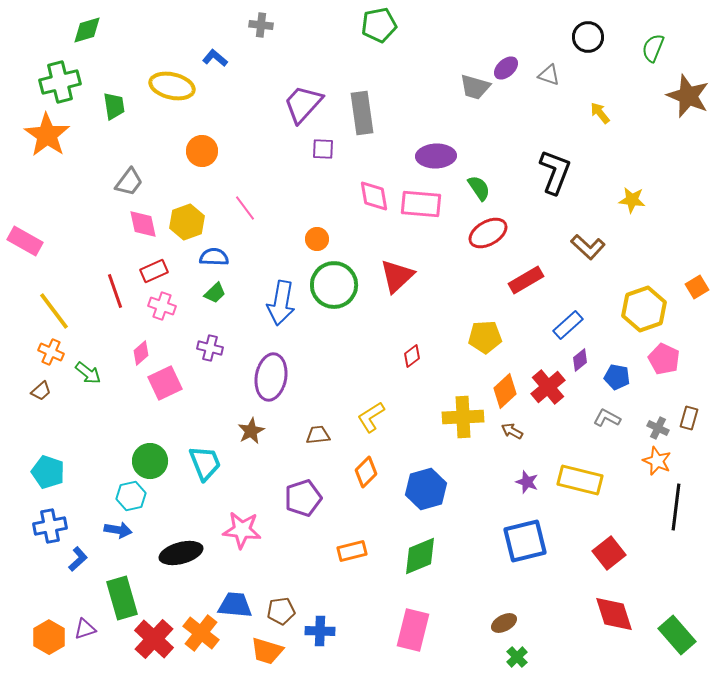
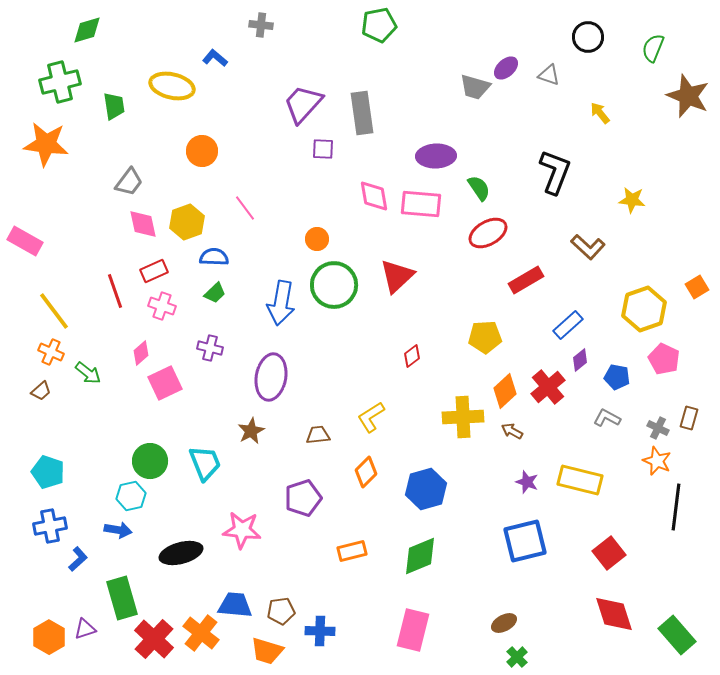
orange star at (47, 135): moved 1 px left, 9 px down; rotated 27 degrees counterclockwise
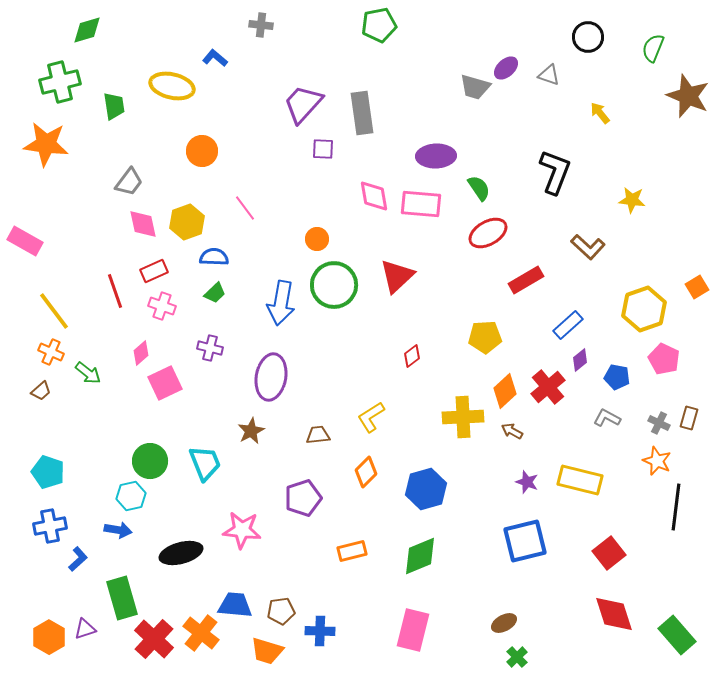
gray cross at (658, 428): moved 1 px right, 5 px up
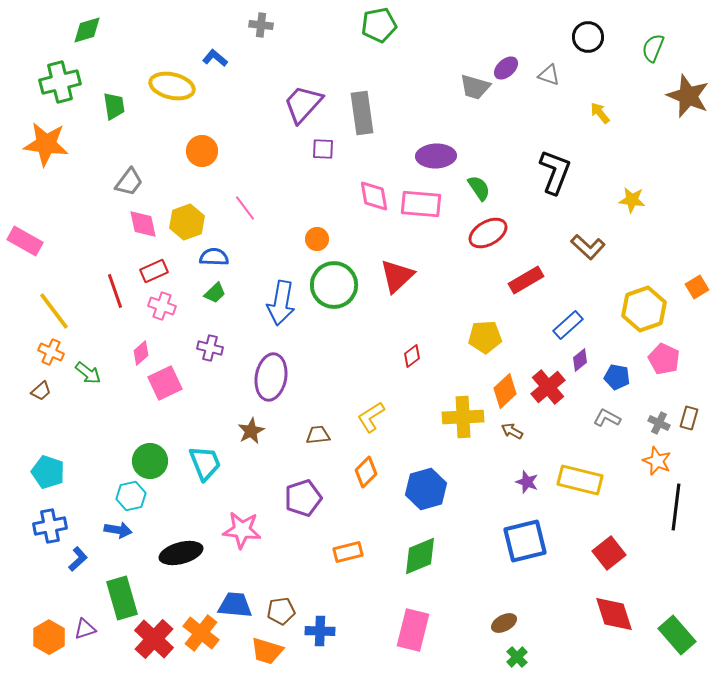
orange rectangle at (352, 551): moved 4 px left, 1 px down
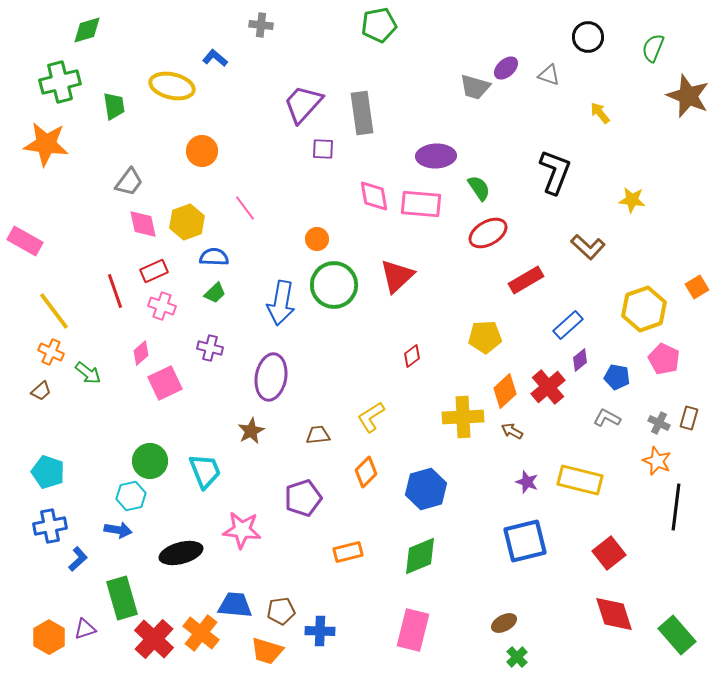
cyan trapezoid at (205, 463): moved 8 px down
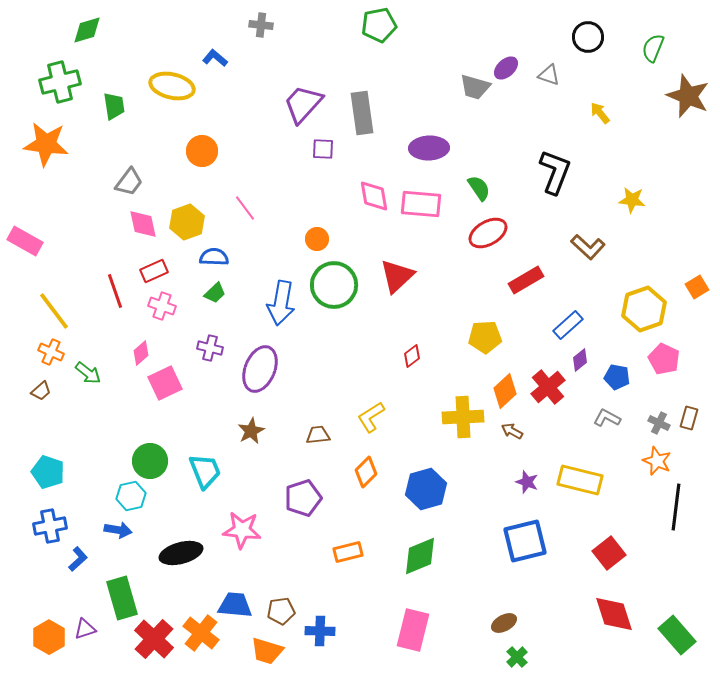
purple ellipse at (436, 156): moved 7 px left, 8 px up
purple ellipse at (271, 377): moved 11 px left, 8 px up; rotated 12 degrees clockwise
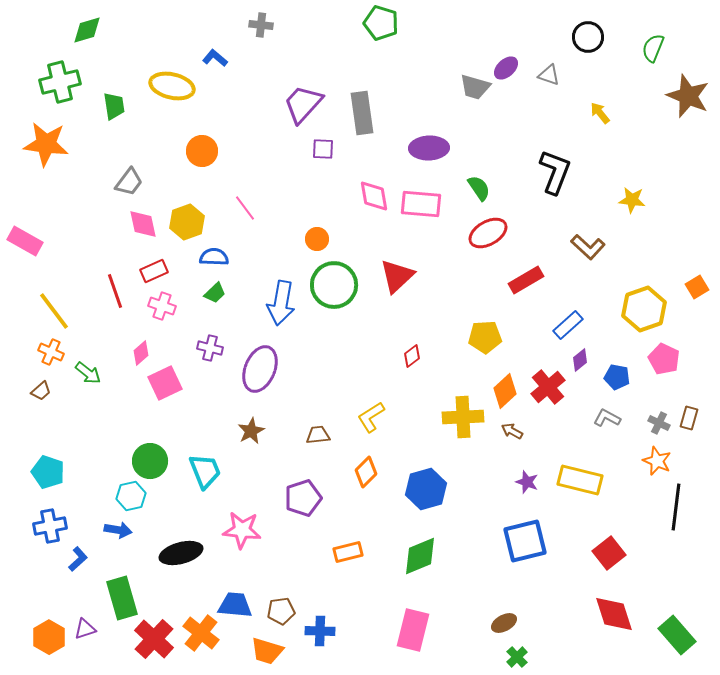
green pentagon at (379, 25): moved 2 px right, 2 px up; rotated 28 degrees clockwise
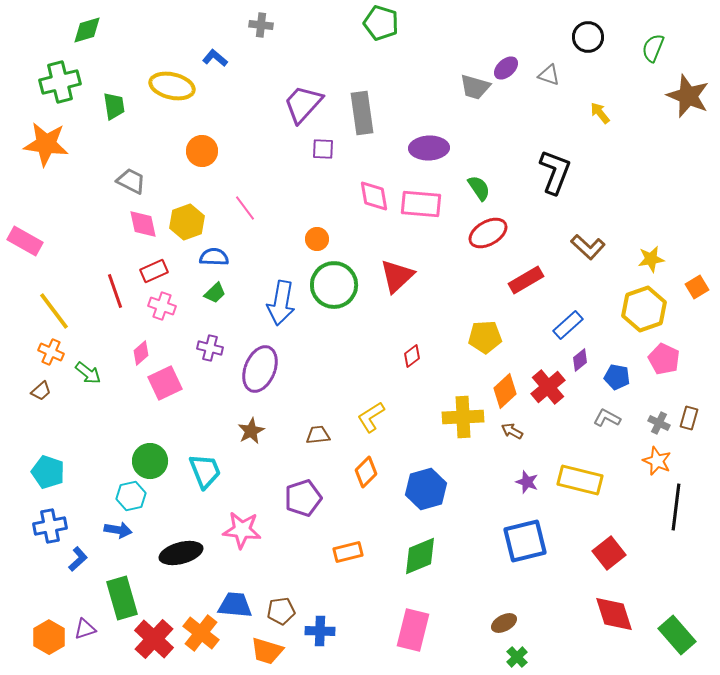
gray trapezoid at (129, 182): moved 2 px right, 1 px up; rotated 100 degrees counterclockwise
yellow star at (632, 200): moved 19 px right, 59 px down; rotated 16 degrees counterclockwise
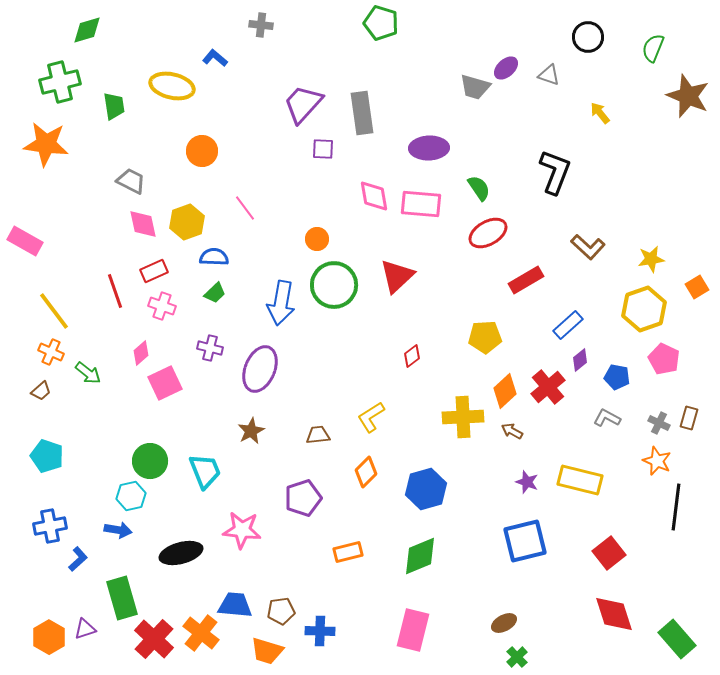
cyan pentagon at (48, 472): moved 1 px left, 16 px up
green rectangle at (677, 635): moved 4 px down
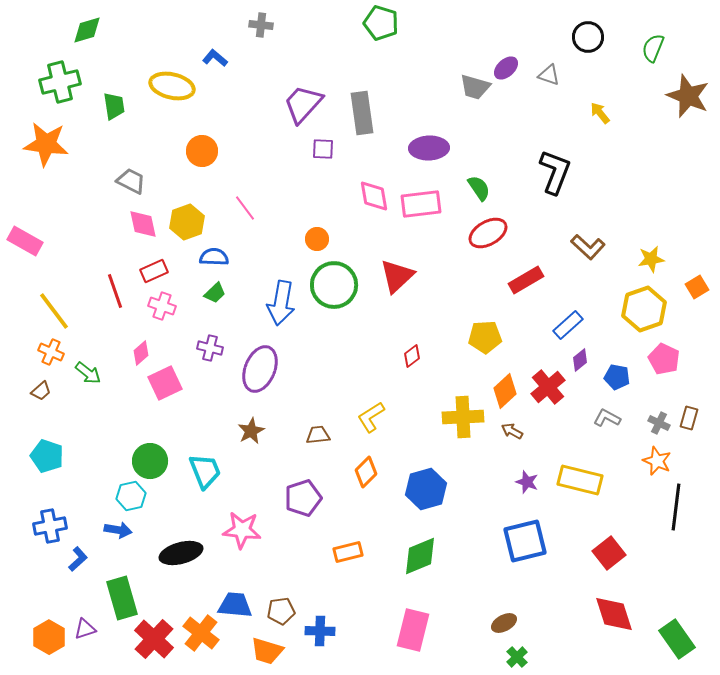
pink rectangle at (421, 204): rotated 12 degrees counterclockwise
green rectangle at (677, 639): rotated 6 degrees clockwise
